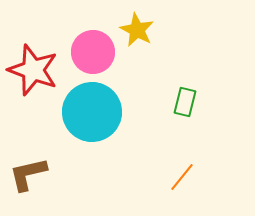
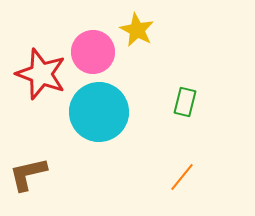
red star: moved 8 px right, 4 px down
cyan circle: moved 7 px right
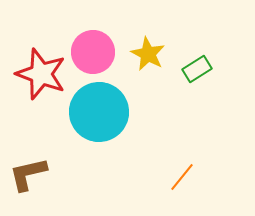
yellow star: moved 11 px right, 24 px down
green rectangle: moved 12 px right, 33 px up; rotated 44 degrees clockwise
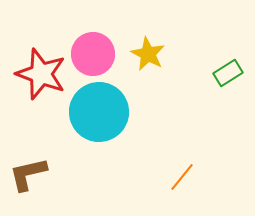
pink circle: moved 2 px down
green rectangle: moved 31 px right, 4 px down
